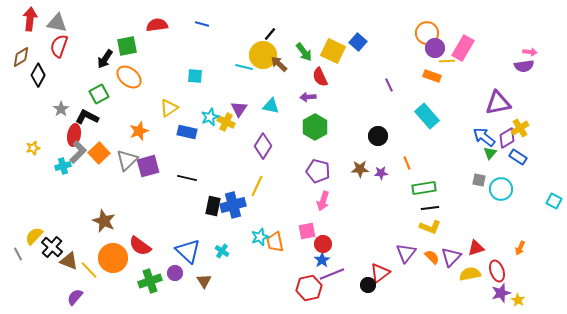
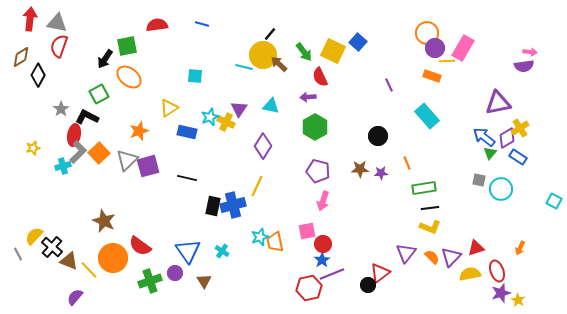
blue triangle at (188, 251): rotated 12 degrees clockwise
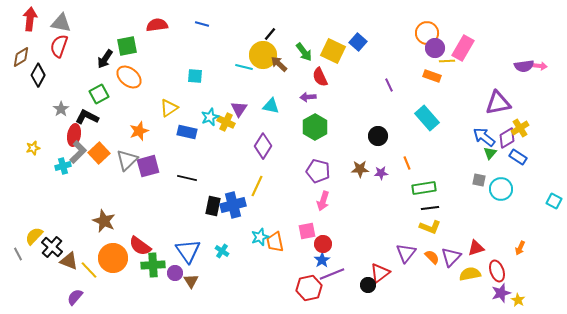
gray triangle at (57, 23): moved 4 px right
pink arrow at (530, 52): moved 10 px right, 14 px down
cyan rectangle at (427, 116): moved 2 px down
green cross at (150, 281): moved 3 px right, 16 px up; rotated 15 degrees clockwise
brown triangle at (204, 281): moved 13 px left
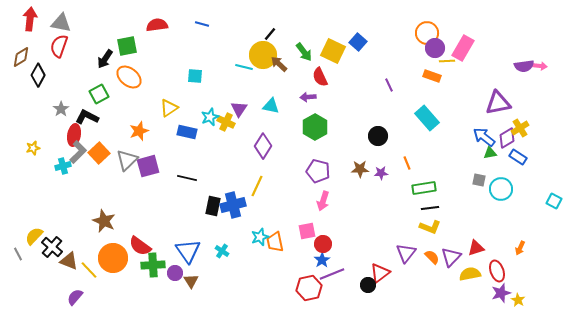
green triangle at (490, 153): rotated 40 degrees clockwise
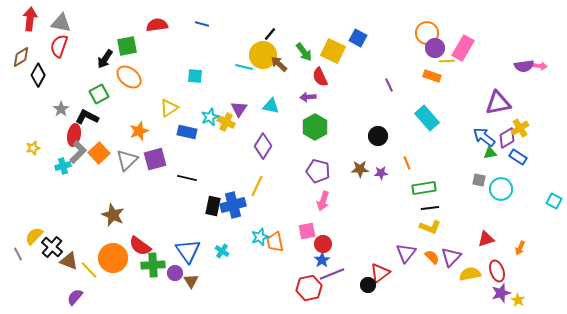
blue square at (358, 42): moved 4 px up; rotated 12 degrees counterclockwise
purple square at (148, 166): moved 7 px right, 7 px up
brown star at (104, 221): moved 9 px right, 6 px up
red triangle at (476, 248): moved 10 px right, 9 px up
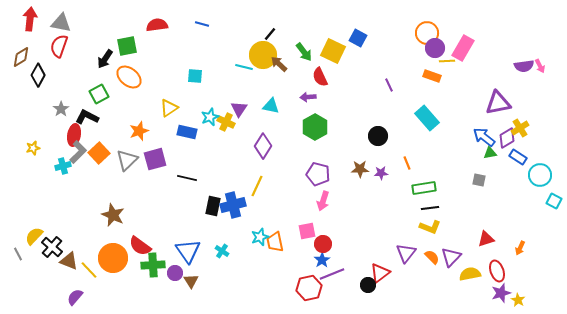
pink arrow at (540, 66): rotated 56 degrees clockwise
purple pentagon at (318, 171): moved 3 px down
cyan circle at (501, 189): moved 39 px right, 14 px up
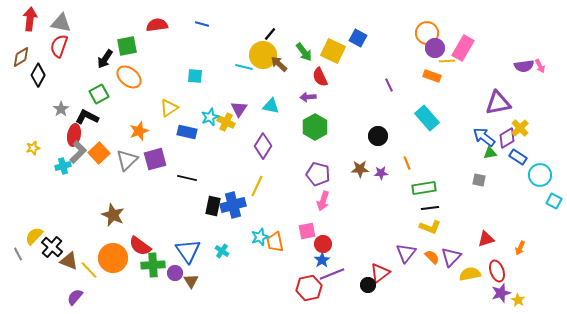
yellow cross at (520, 128): rotated 12 degrees counterclockwise
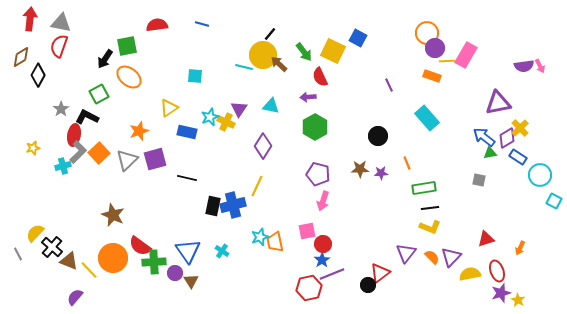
pink rectangle at (463, 48): moved 3 px right, 7 px down
yellow semicircle at (34, 236): moved 1 px right, 3 px up
green cross at (153, 265): moved 1 px right, 3 px up
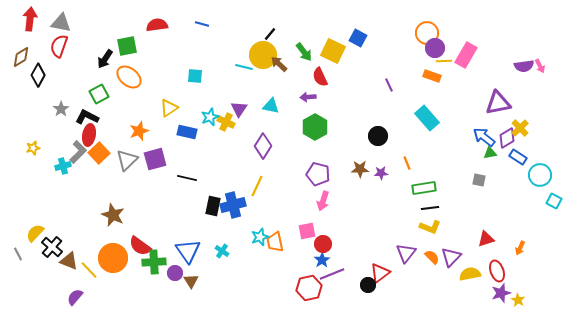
yellow line at (447, 61): moved 3 px left
red ellipse at (74, 135): moved 15 px right
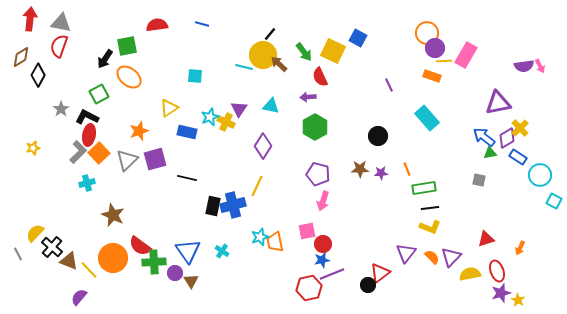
orange line at (407, 163): moved 6 px down
cyan cross at (63, 166): moved 24 px right, 17 px down
blue star at (322, 260): rotated 21 degrees clockwise
purple semicircle at (75, 297): moved 4 px right
